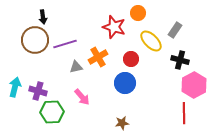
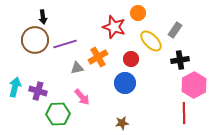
black cross: rotated 24 degrees counterclockwise
gray triangle: moved 1 px right, 1 px down
green hexagon: moved 6 px right, 2 px down
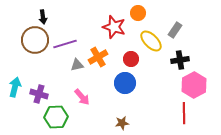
gray triangle: moved 3 px up
purple cross: moved 1 px right, 3 px down
green hexagon: moved 2 px left, 3 px down
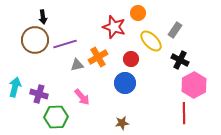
black cross: rotated 36 degrees clockwise
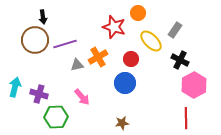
red line: moved 2 px right, 5 px down
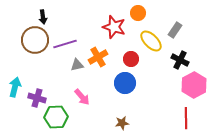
purple cross: moved 2 px left, 4 px down
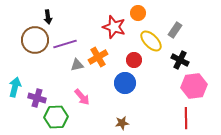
black arrow: moved 5 px right
red circle: moved 3 px right, 1 px down
pink hexagon: moved 1 px down; rotated 20 degrees clockwise
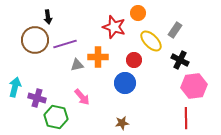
orange cross: rotated 30 degrees clockwise
green hexagon: rotated 15 degrees clockwise
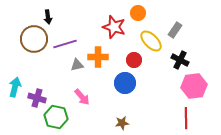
brown circle: moved 1 px left, 1 px up
